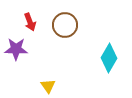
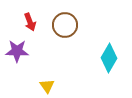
purple star: moved 1 px right, 2 px down
yellow triangle: moved 1 px left
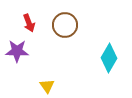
red arrow: moved 1 px left, 1 px down
